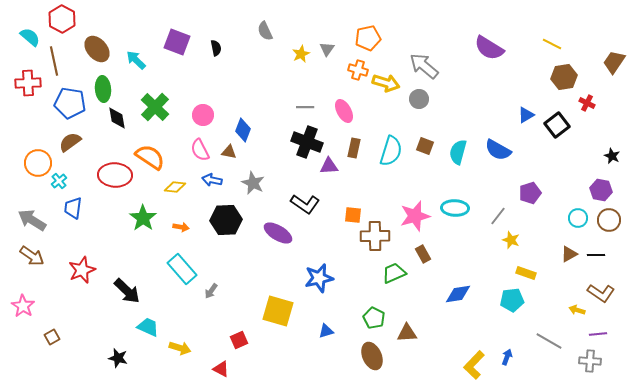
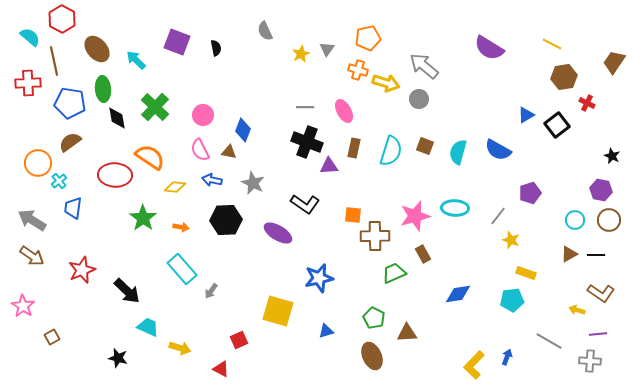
cyan circle at (578, 218): moved 3 px left, 2 px down
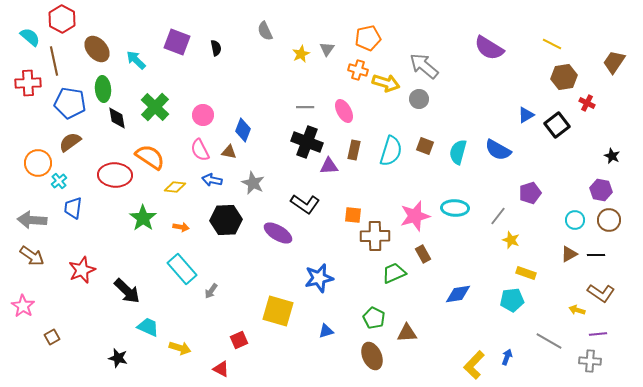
brown rectangle at (354, 148): moved 2 px down
gray arrow at (32, 220): rotated 28 degrees counterclockwise
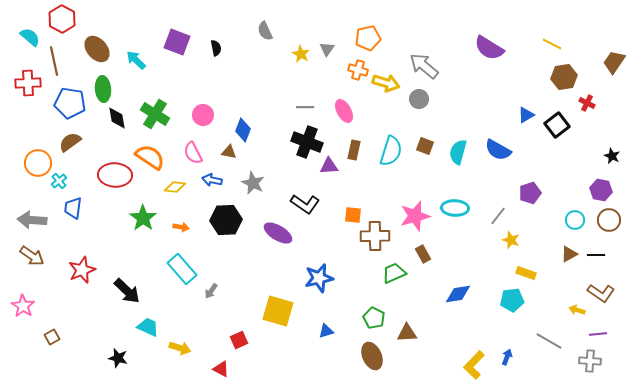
yellow star at (301, 54): rotated 18 degrees counterclockwise
green cross at (155, 107): moved 7 px down; rotated 12 degrees counterclockwise
pink semicircle at (200, 150): moved 7 px left, 3 px down
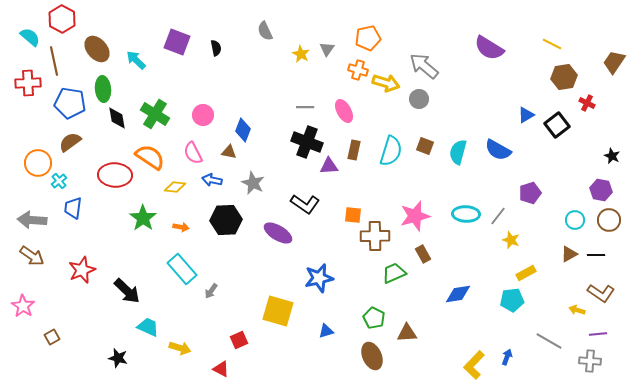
cyan ellipse at (455, 208): moved 11 px right, 6 px down
yellow rectangle at (526, 273): rotated 48 degrees counterclockwise
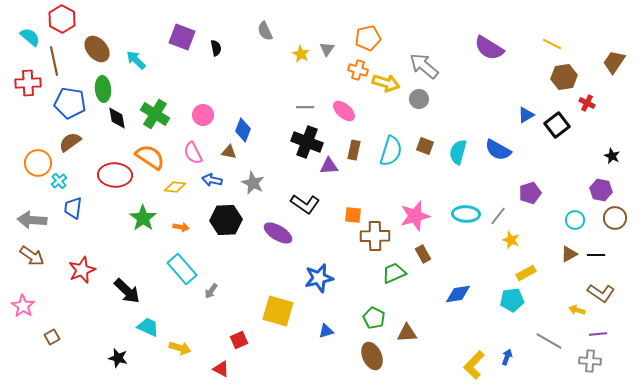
purple square at (177, 42): moved 5 px right, 5 px up
pink ellipse at (344, 111): rotated 20 degrees counterclockwise
brown circle at (609, 220): moved 6 px right, 2 px up
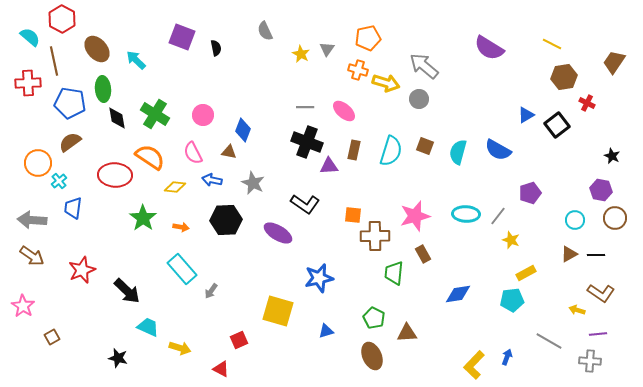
green trapezoid at (394, 273): rotated 60 degrees counterclockwise
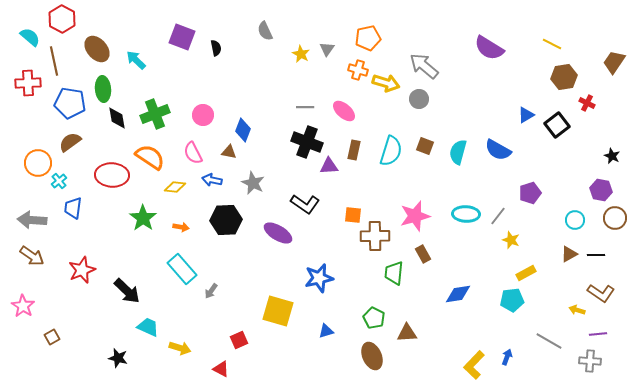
green cross at (155, 114): rotated 36 degrees clockwise
red ellipse at (115, 175): moved 3 px left
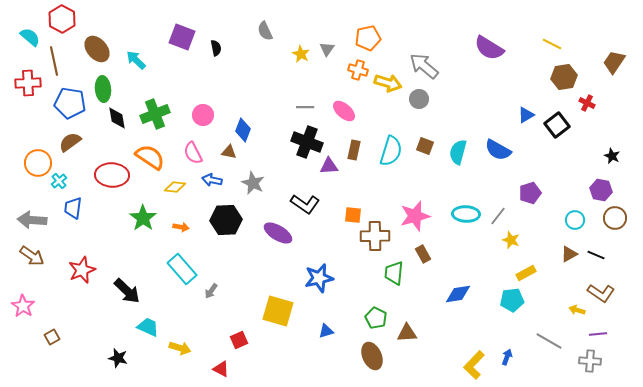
yellow arrow at (386, 83): moved 2 px right
black line at (596, 255): rotated 24 degrees clockwise
green pentagon at (374, 318): moved 2 px right
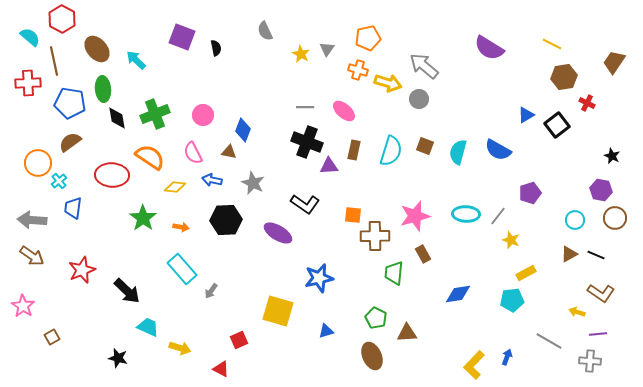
yellow arrow at (577, 310): moved 2 px down
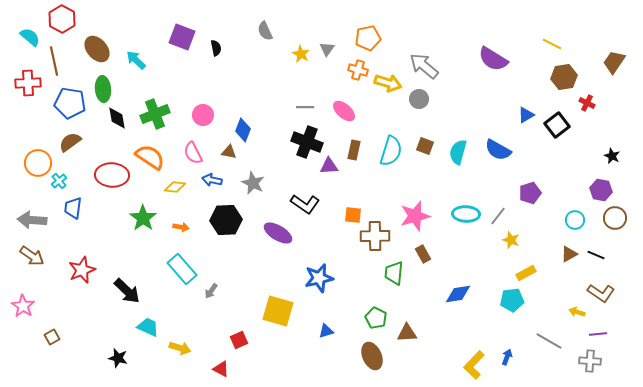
purple semicircle at (489, 48): moved 4 px right, 11 px down
